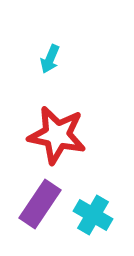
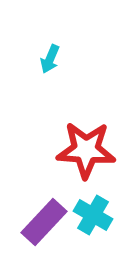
red star: moved 29 px right, 15 px down; rotated 8 degrees counterclockwise
purple rectangle: moved 4 px right, 18 px down; rotated 9 degrees clockwise
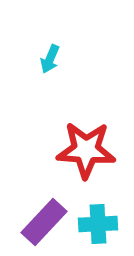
cyan cross: moved 5 px right, 9 px down; rotated 33 degrees counterclockwise
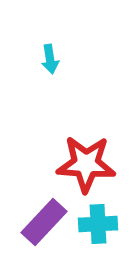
cyan arrow: rotated 32 degrees counterclockwise
red star: moved 14 px down
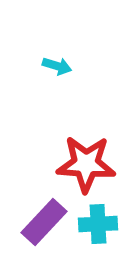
cyan arrow: moved 7 px right, 7 px down; rotated 64 degrees counterclockwise
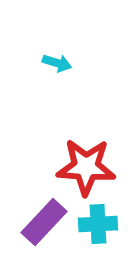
cyan arrow: moved 3 px up
red star: moved 3 px down
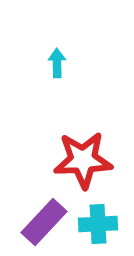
cyan arrow: rotated 108 degrees counterclockwise
red star: moved 3 px left, 7 px up; rotated 6 degrees counterclockwise
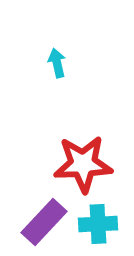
cyan arrow: rotated 12 degrees counterclockwise
red star: moved 4 px down
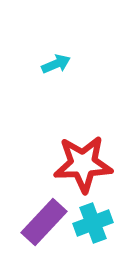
cyan arrow: moved 1 px left, 1 px down; rotated 80 degrees clockwise
cyan cross: moved 5 px left, 1 px up; rotated 18 degrees counterclockwise
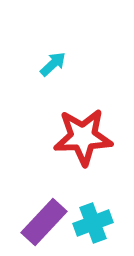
cyan arrow: moved 3 px left; rotated 20 degrees counterclockwise
red star: moved 27 px up
